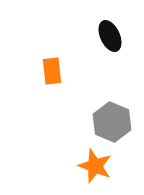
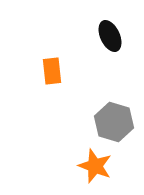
gray hexagon: moved 2 px right; rotated 6 degrees counterclockwise
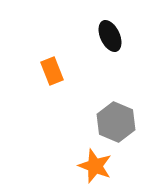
orange rectangle: rotated 16 degrees counterclockwise
gray hexagon: moved 2 px right; rotated 6 degrees clockwise
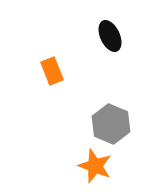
gray hexagon: moved 5 px left, 2 px down
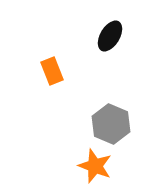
black ellipse: rotated 56 degrees clockwise
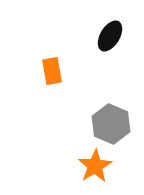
orange rectangle: rotated 12 degrees clockwise
orange star: rotated 20 degrees clockwise
